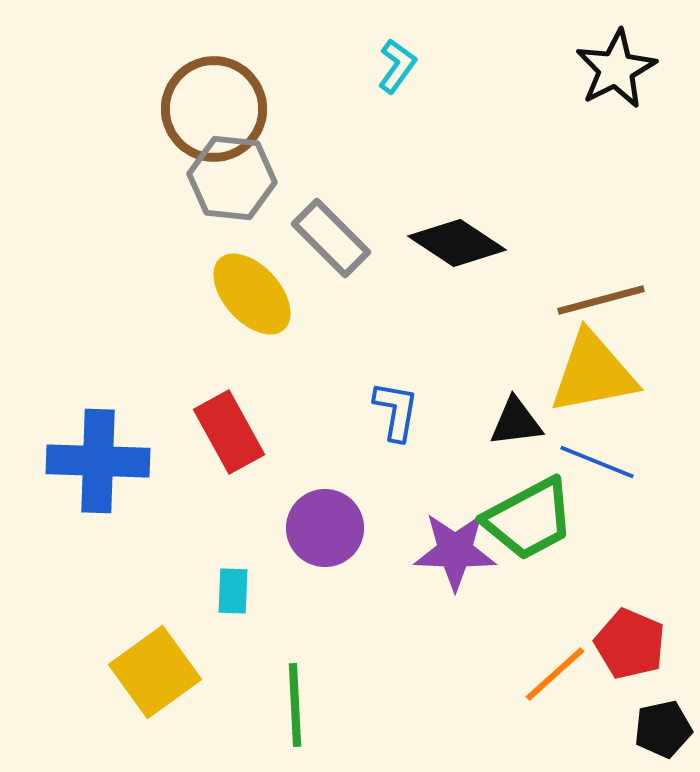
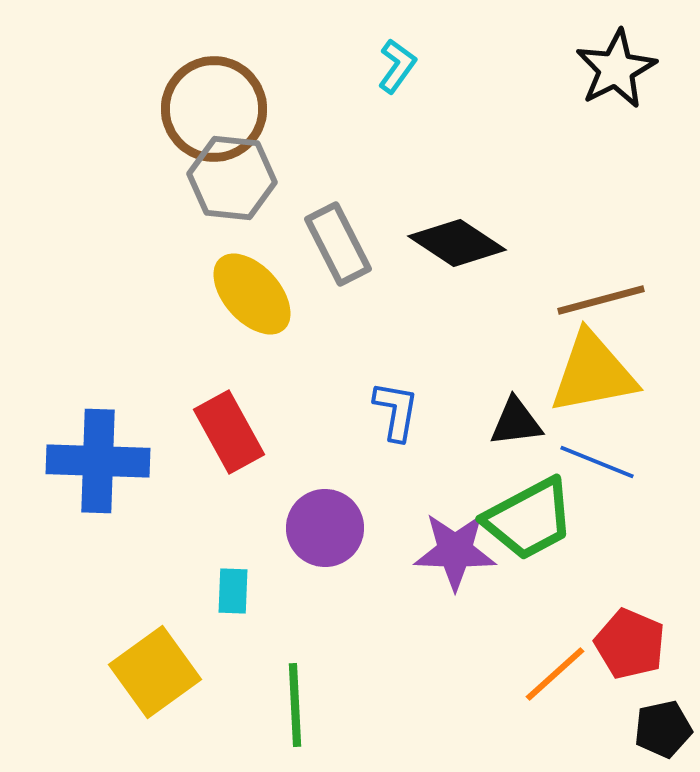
gray rectangle: moved 7 px right, 6 px down; rotated 18 degrees clockwise
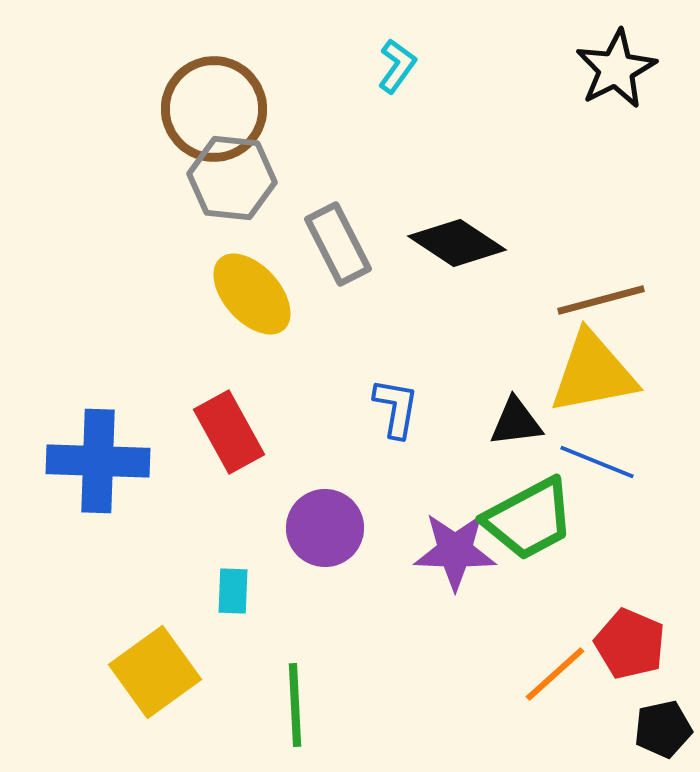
blue L-shape: moved 3 px up
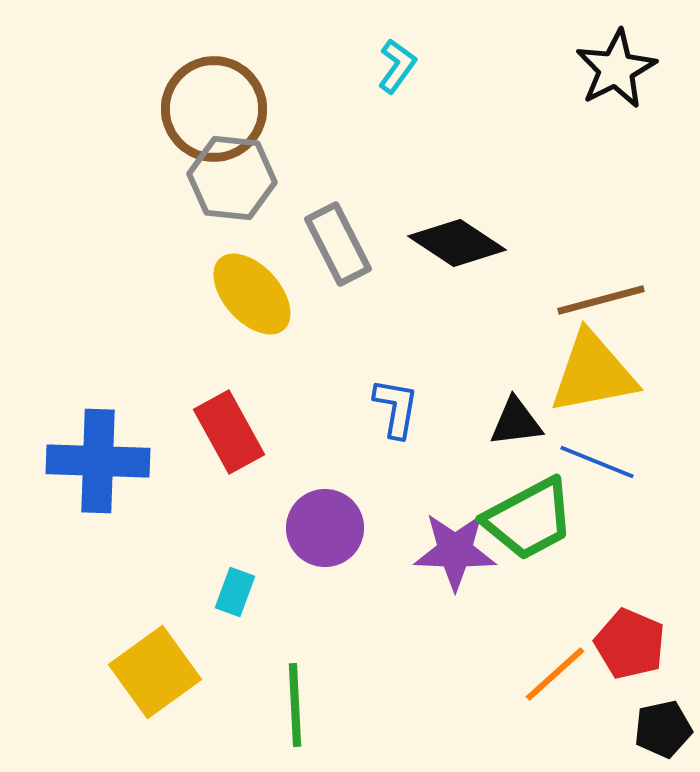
cyan rectangle: moved 2 px right, 1 px down; rotated 18 degrees clockwise
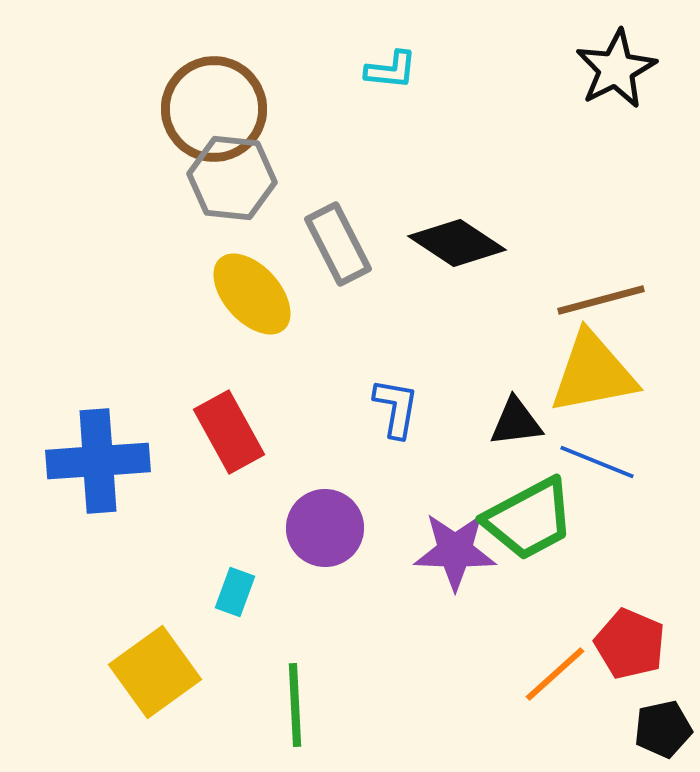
cyan L-shape: moved 6 px left, 4 px down; rotated 60 degrees clockwise
blue cross: rotated 6 degrees counterclockwise
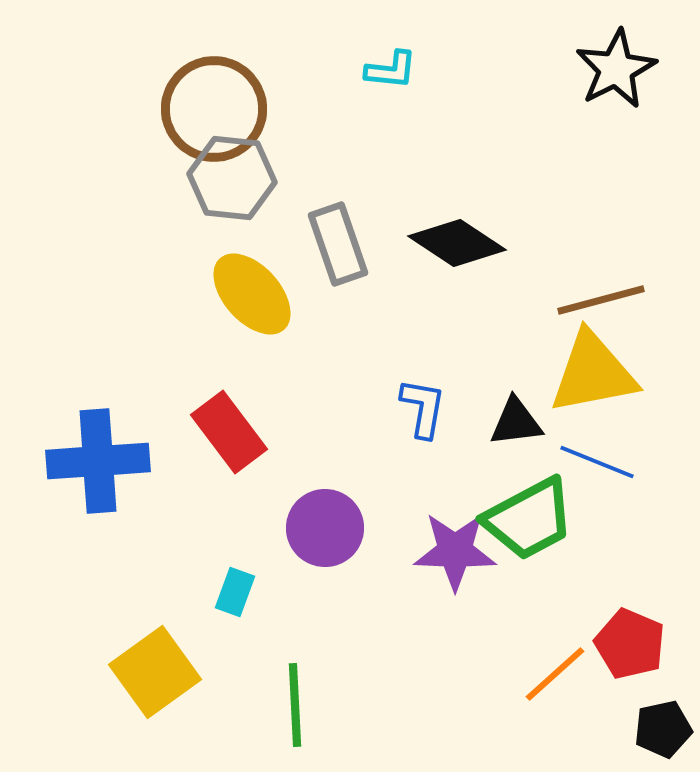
gray rectangle: rotated 8 degrees clockwise
blue L-shape: moved 27 px right
red rectangle: rotated 8 degrees counterclockwise
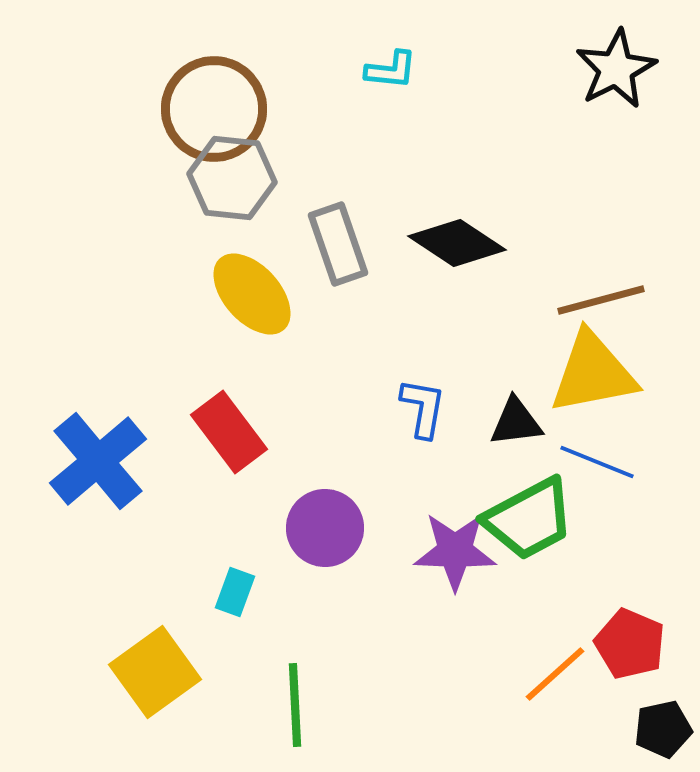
blue cross: rotated 36 degrees counterclockwise
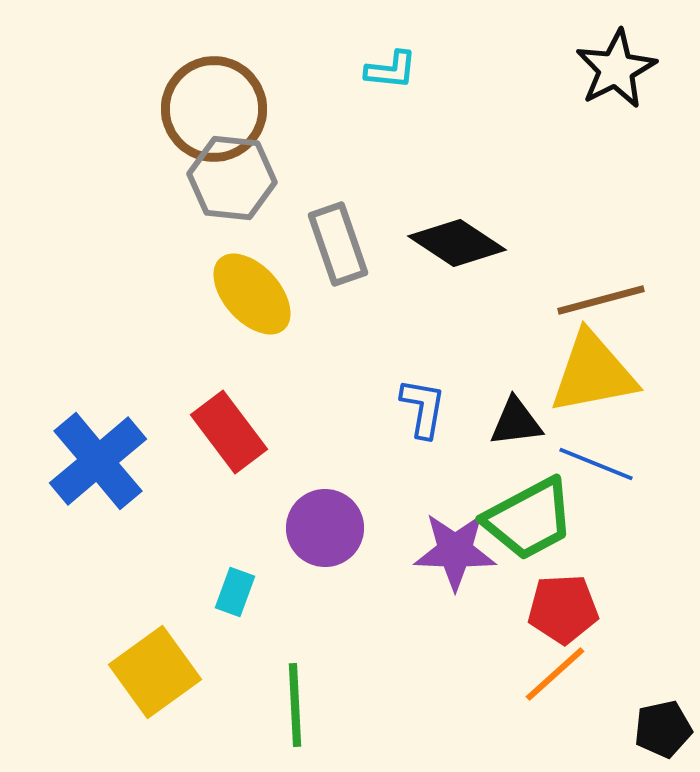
blue line: moved 1 px left, 2 px down
red pentagon: moved 67 px left, 35 px up; rotated 26 degrees counterclockwise
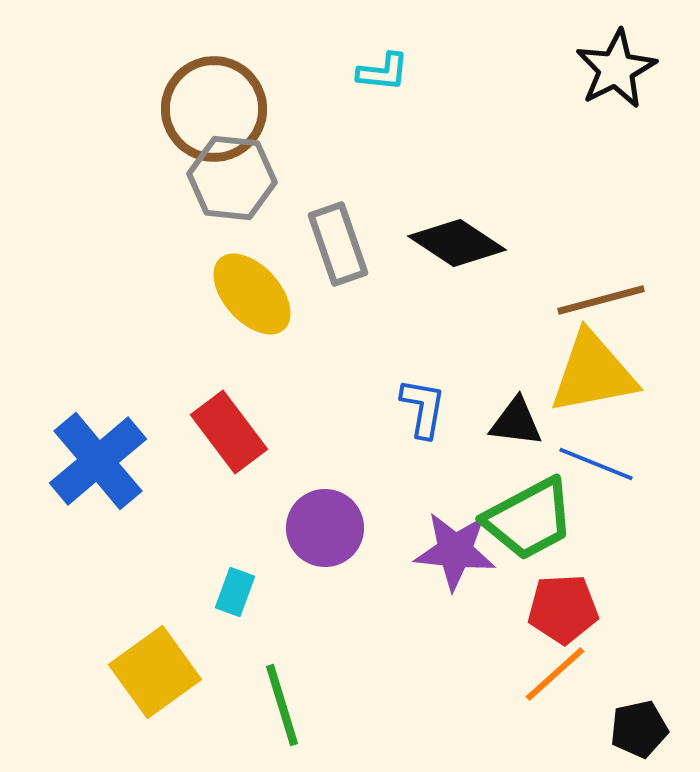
cyan L-shape: moved 8 px left, 2 px down
black triangle: rotated 14 degrees clockwise
purple star: rotated 4 degrees clockwise
green line: moved 13 px left; rotated 14 degrees counterclockwise
black pentagon: moved 24 px left
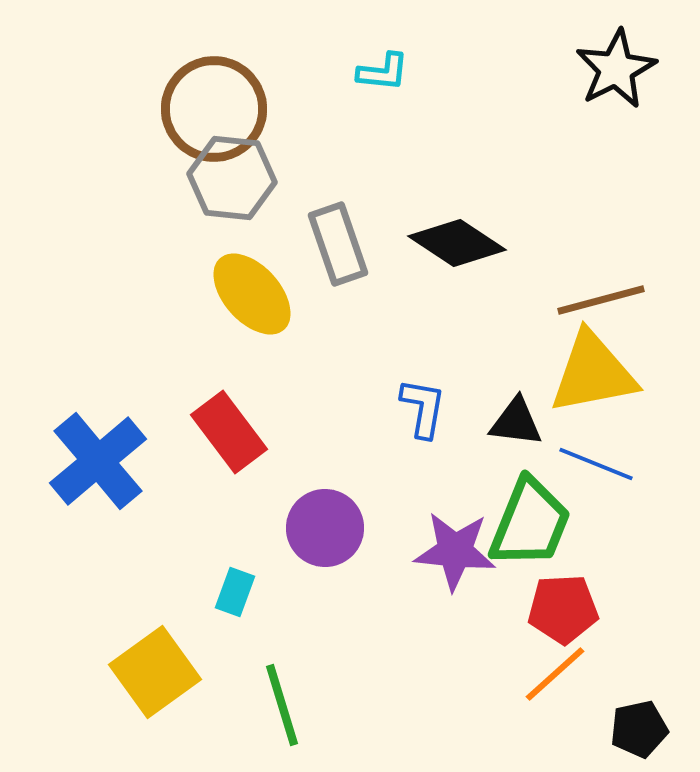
green trapezoid: moved 1 px right, 4 px down; rotated 40 degrees counterclockwise
